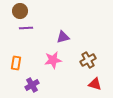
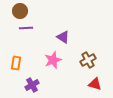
purple triangle: rotated 48 degrees clockwise
pink star: rotated 12 degrees counterclockwise
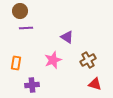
purple triangle: moved 4 px right
purple cross: rotated 24 degrees clockwise
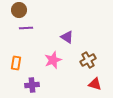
brown circle: moved 1 px left, 1 px up
